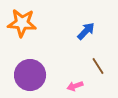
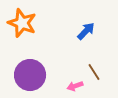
orange star: rotated 16 degrees clockwise
brown line: moved 4 px left, 6 px down
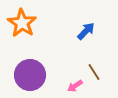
orange star: rotated 12 degrees clockwise
pink arrow: rotated 14 degrees counterclockwise
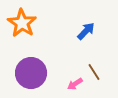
purple circle: moved 1 px right, 2 px up
pink arrow: moved 2 px up
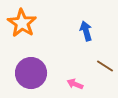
blue arrow: rotated 60 degrees counterclockwise
brown line: moved 11 px right, 6 px up; rotated 24 degrees counterclockwise
pink arrow: rotated 56 degrees clockwise
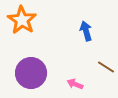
orange star: moved 3 px up
brown line: moved 1 px right, 1 px down
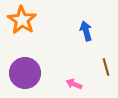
brown line: rotated 42 degrees clockwise
purple circle: moved 6 px left
pink arrow: moved 1 px left
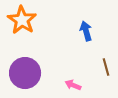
pink arrow: moved 1 px left, 1 px down
